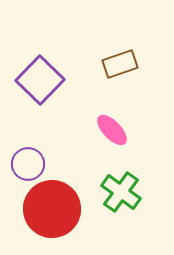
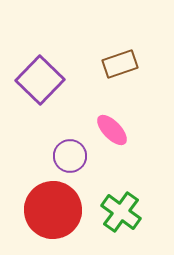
purple circle: moved 42 px right, 8 px up
green cross: moved 20 px down
red circle: moved 1 px right, 1 px down
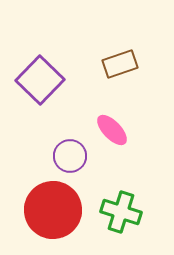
green cross: rotated 18 degrees counterclockwise
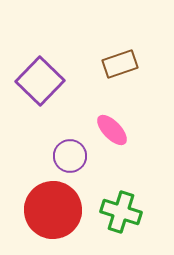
purple square: moved 1 px down
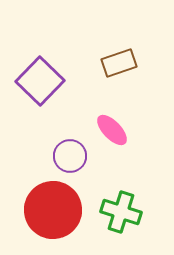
brown rectangle: moved 1 px left, 1 px up
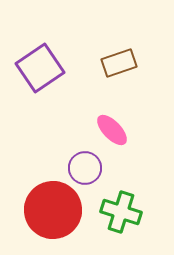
purple square: moved 13 px up; rotated 12 degrees clockwise
purple circle: moved 15 px right, 12 px down
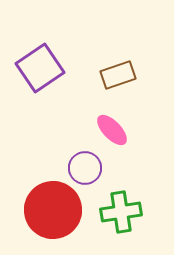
brown rectangle: moved 1 px left, 12 px down
green cross: rotated 27 degrees counterclockwise
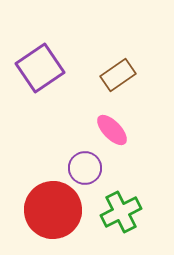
brown rectangle: rotated 16 degrees counterclockwise
green cross: rotated 18 degrees counterclockwise
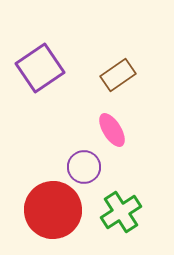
pink ellipse: rotated 12 degrees clockwise
purple circle: moved 1 px left, 1 px up
green cross: rotated 6 degrees counterclockwise
